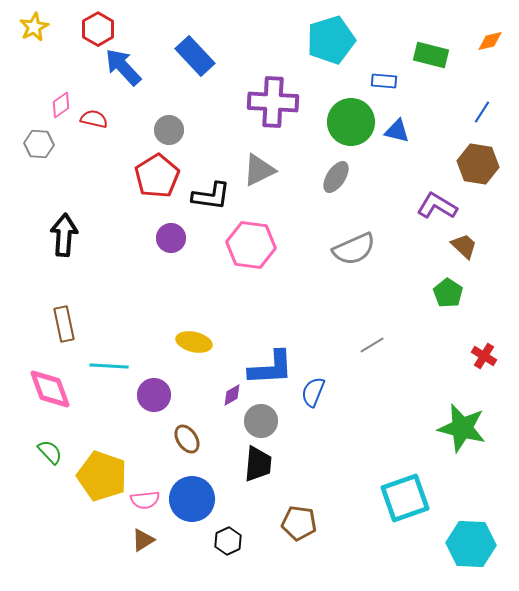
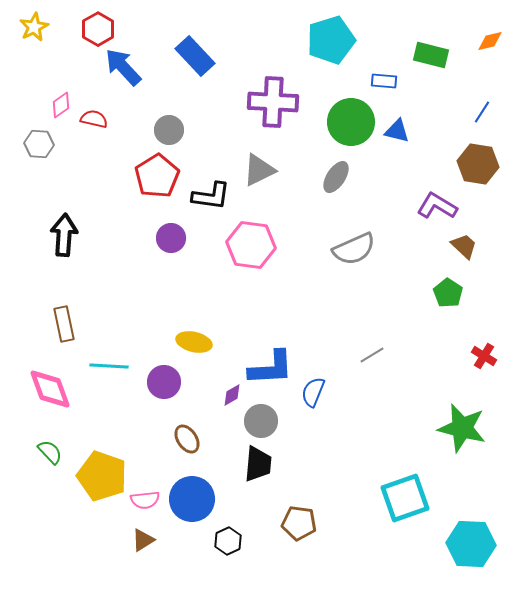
gray line at (372, 345): moved 10 px down
purple circle at (154, 395): moved 10 px right, 13 px up
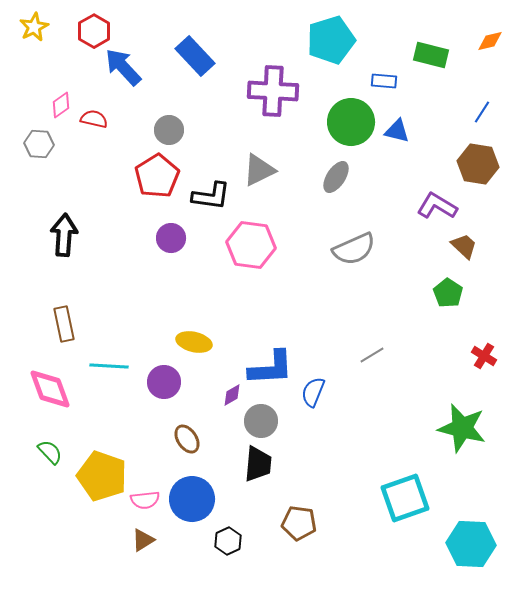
red hexagon at (98, 29): moved 4 px left, 2 px down
purple cross at (273, 102): moved 11 px up
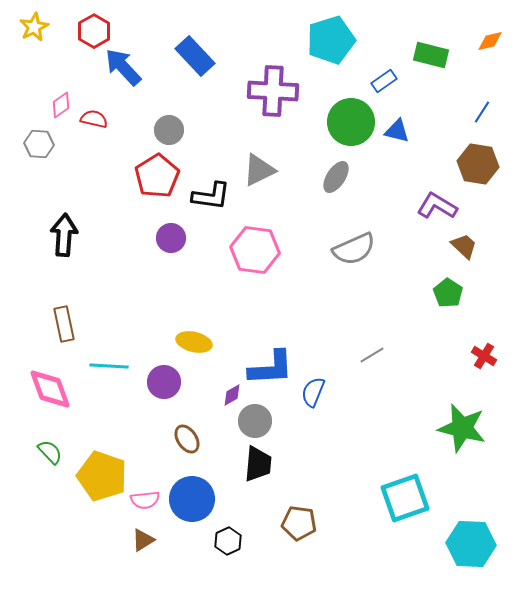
blue rectangle at (384, 81): rotated 40 degrees counterclockwise
pink hexagon at (251, 245): moved 4 px right, 5 px down
gray circle at (261, 421): moved 6 px left
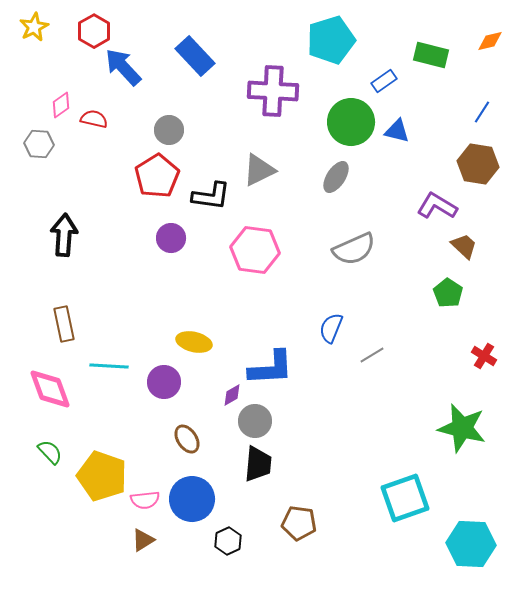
blue semicircle at (313, 392): moved 18 px right, 64 px up
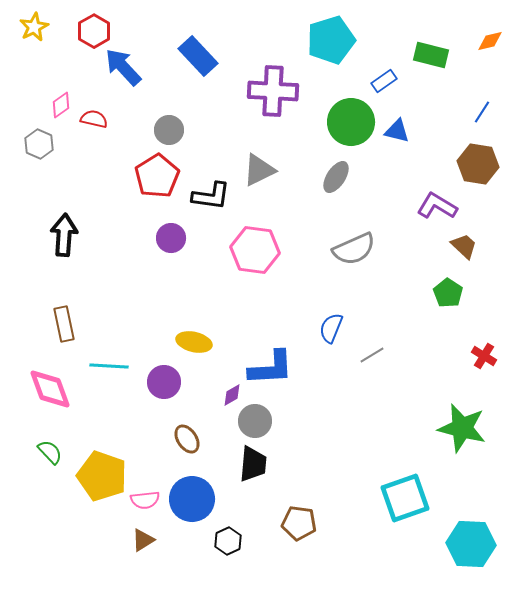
blue rectangle at (195, 56): moved 3 px right
gray hexagon at (39, 144): rotated 20 degrees clockwise
black trapezoid at (258, 464): moved 5 px left
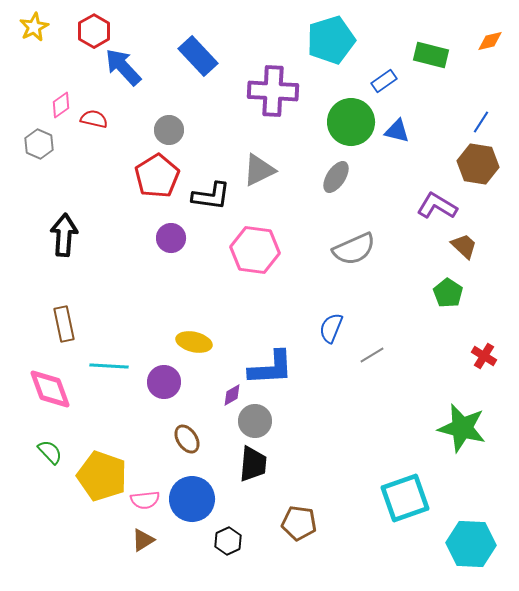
blue line at (482, 112): moved 1 px left, 10 px down
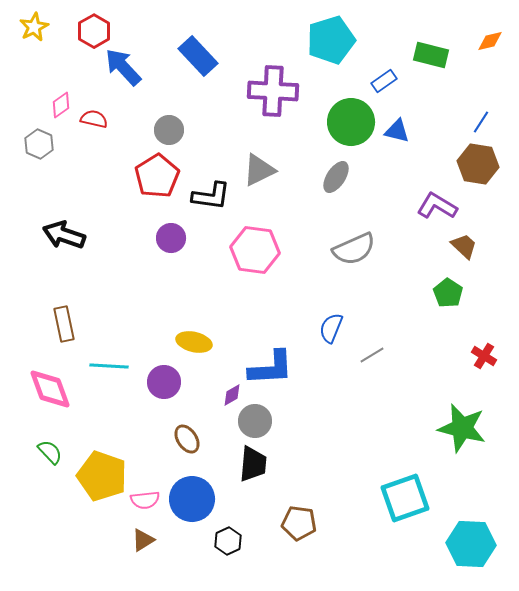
black arrow at (64, 235): rotated 75 degrees counterclockwise
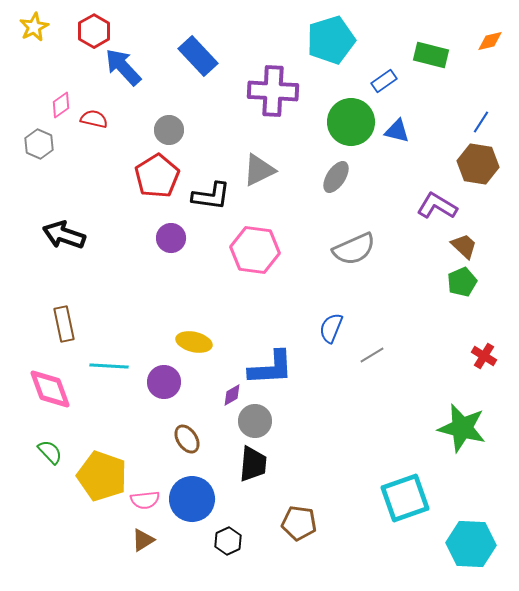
green pentagon at (448, 293): moved 14 px right, 11 px up; rotated 16 degrees clockwise
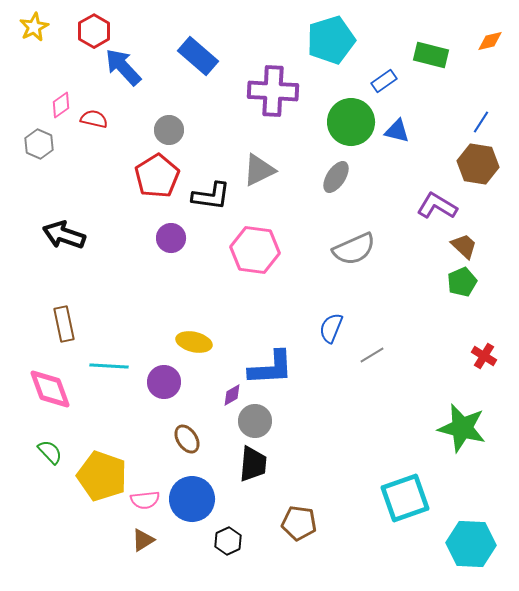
blue rectangle at (198, 56): rotated 6 degrees counterclockwise
